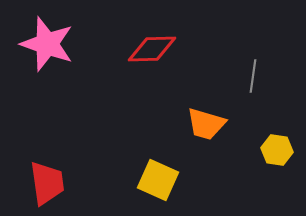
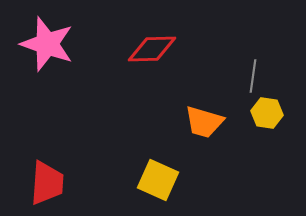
orange trapezoid: moved 2 px left, 2 px up
yellow hexagon: moved 10 px left, 37 px up
red trapezoid: rotated 12 degrees clockwise
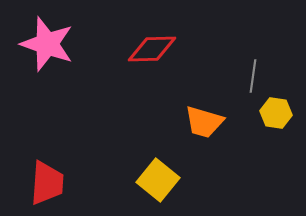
yellow hexagon: moved 9 px right
yellow square: rotated 15 degrees clockwise
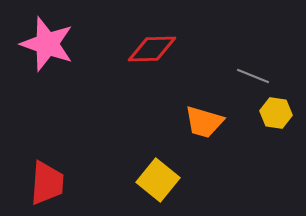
gray line: rotated 76 degrees counterclockwise
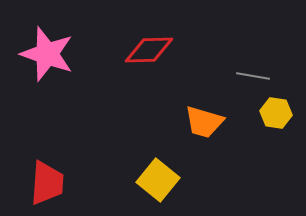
pink star: moved 10 px down
red diamond: moved 3 px left, 1 px down
gray line: rotated 12 degrees counterclockwise
